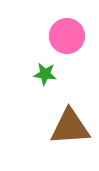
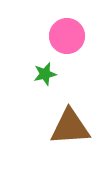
green star: rotated 20 degrees counterclockwise
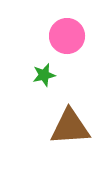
green star: moved 1 px left, 1 px down
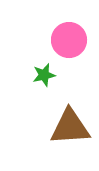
pink circle: moved 2 px right, 4 px down
